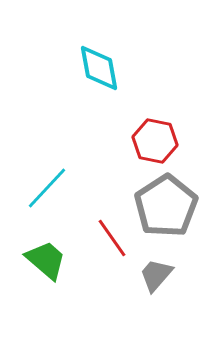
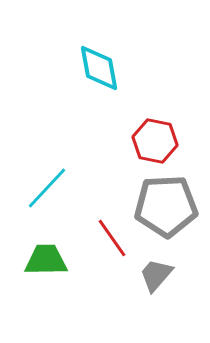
gray pentagon: rotated 30 degrees clockwise
green trapezoid: rotated 42 degrees counterclockwise
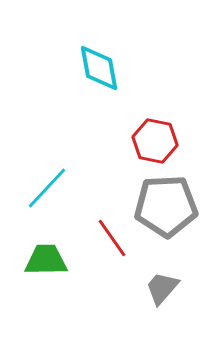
gray trapezoid: moved 6 px right, 13 px down
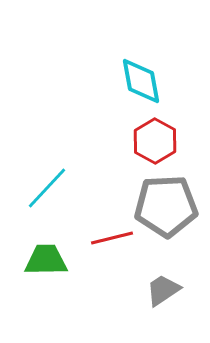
cyan diamond: moved 42 px right, 13 px down
red hexagon: rotated 18 degrees clockwise
red line: rotated 69 degrees counterclockwise
gray trapezoid: moved 1 px right, 2 px down; rotated 15 degrees clockwise
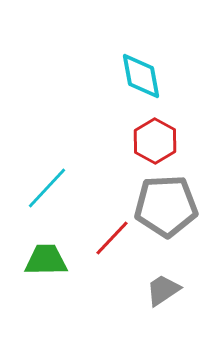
cyan diamond: moved 5 px up
red line: rotated 33 degrees counterclockwise
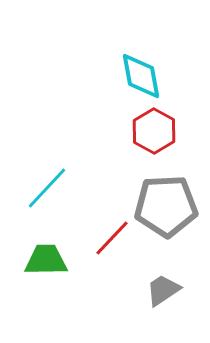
red hexagon: moved 1 px left, 10 px up
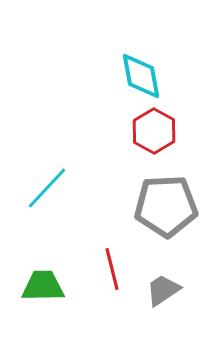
red line: moved 31 px down; rotated 57 degrees counterclockwise
green trapezoid: moved 3 px left, 26 px down
